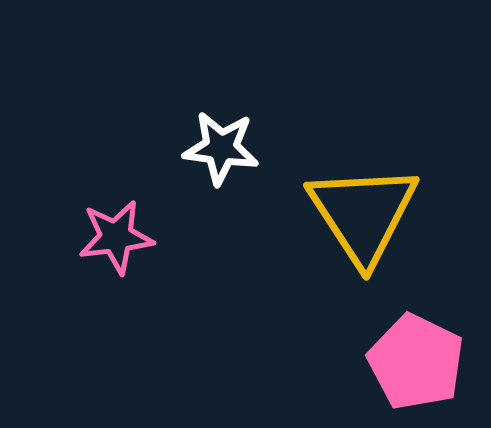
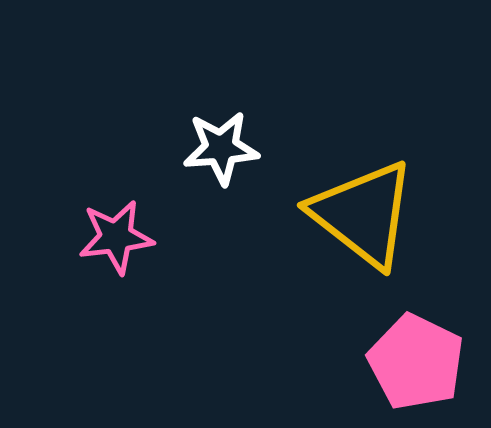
white star: rotated 12 degrees counterclockwise
yellow triangle: rotated 19 degrees counterclockwise
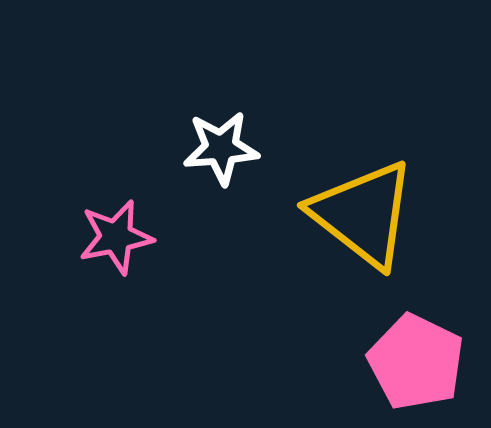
pink star: rotated 4 degrees counterclockwise
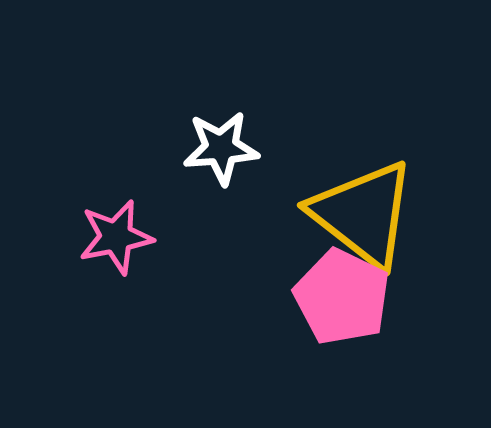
pink pentagon: moved 74 px left, 65 px up
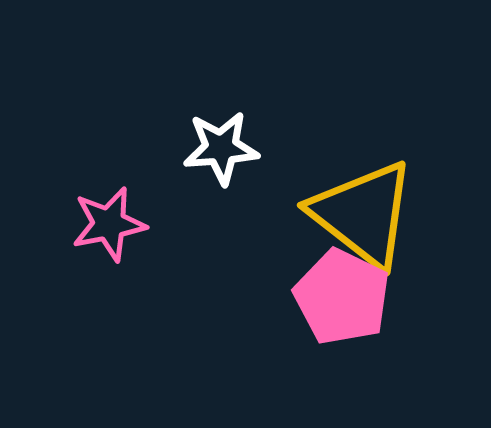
pink star: moved 7 px left, 13 px up
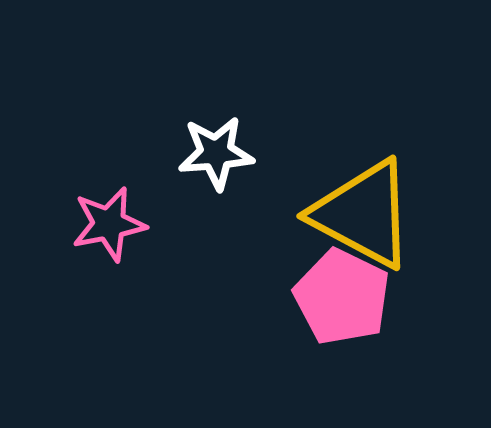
white star: moved 5 px left, 5 px down
yellow triangle: rotated 10 degrees counterclockwise
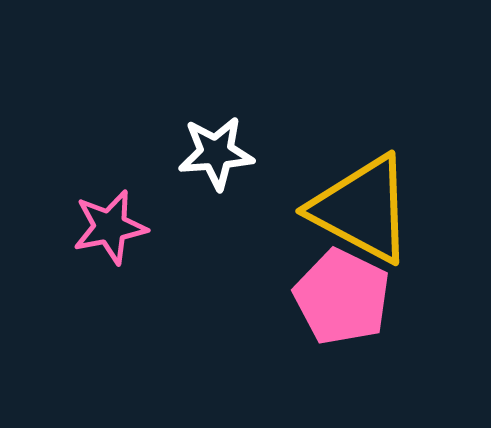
yellow triangle: moved 1 px left, 5 px up
pink star: moved 1 px right, 3 px down
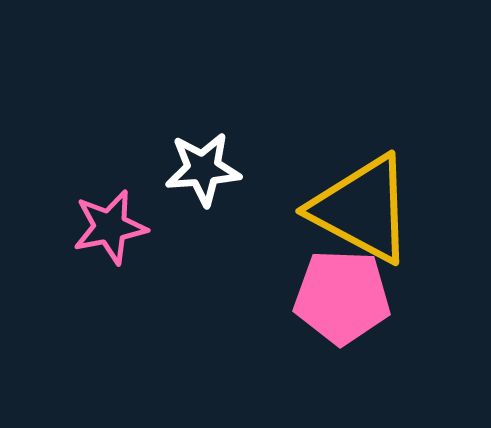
white star: moved 13 px left, 16 px down
pink pentagon: rotated 24 degrees counterclockwise
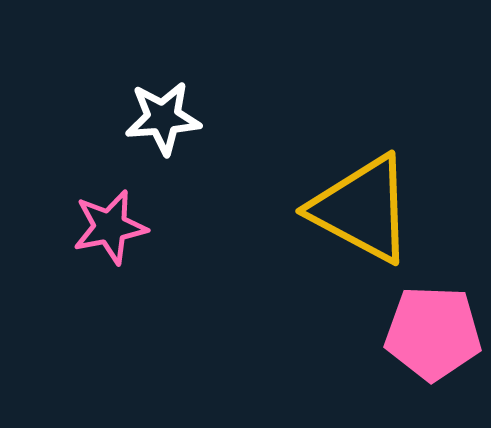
white star: moved 40 px left, 51 px up
pink pentagon: moved 91 px right, 36 px down
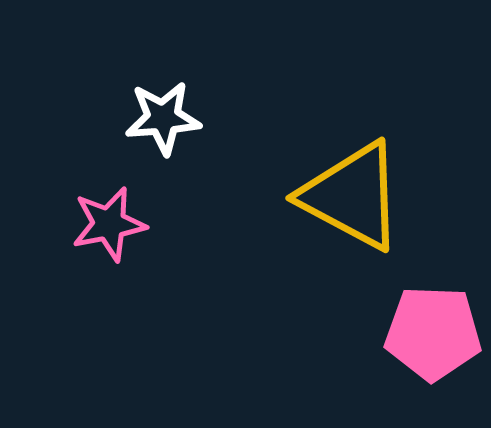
yellow triangle: moved 10 px left, 13 px up
pink star: moved 1 px left, 3 px up
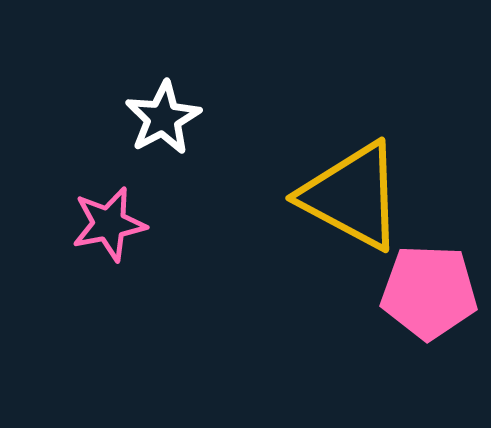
white star: rotated 24 degrees counterclockwise
pink pentagon: moved 4 px left, 41 px up
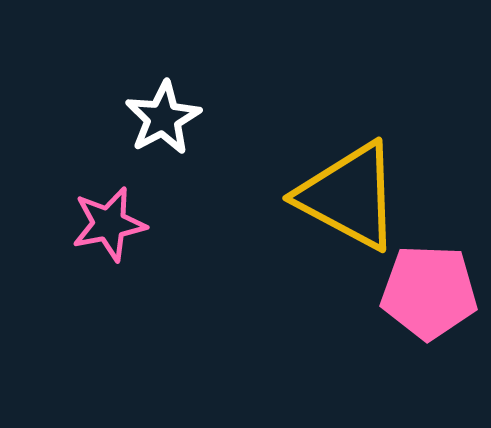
yellow triangle: moved 3 px left
